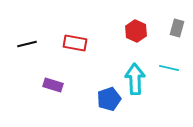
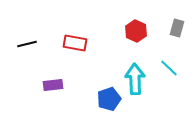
cyan line: rotated 30 degrees clockwise
purple rectangle: rotated 24 degrees counterclockwise
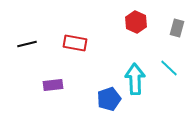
red hexagon: moved 9 px up
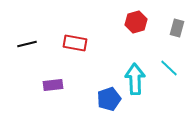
red hexagon: rotated 20 degrees clockwise
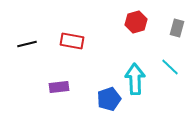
red rectangle: moved 3 px left, 2 px up
cyan line: moved 1 px right, 1 px up
purple rectangle: moved 6 px right, 2 px down
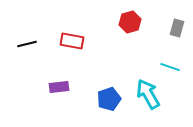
red hexagon: moved 6 px left
cyan line: rotated 24 degrees counterclockwise
cyan arrow: moved 13 px right, 15 px down; rotated 28 degrees counterclockwise
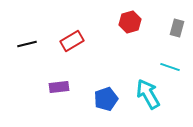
red rectangle: rotated 40 degrees counterclockwise
blue pentagon: moved 3 px left
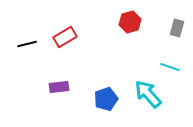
red rectangle: moved 7 px left, 4 px up
cyan arrow: rotated 12 degrees counterclockwise
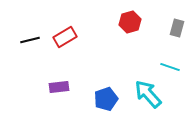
black line: moved 3 px right, 4 px up
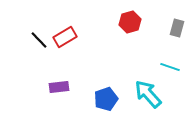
black line: moved 9 px right; rotated 60 degrees clockwise
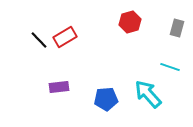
blue pentagon: rotated 15 degrees clockwise
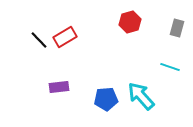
cyan arrow: moved 7 px left, 2 px down
